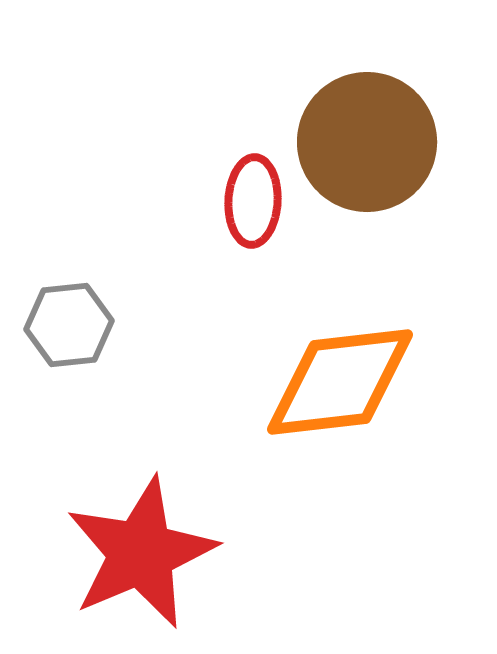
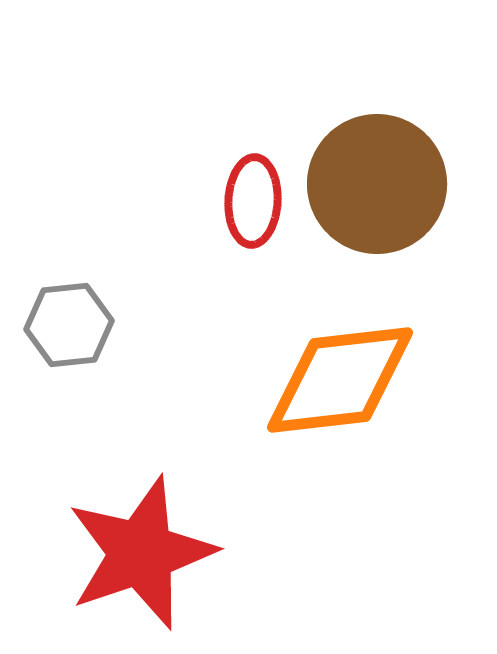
brown circle: moved 10 px right, 42 px down
orange diamond: moved 2 px up
red star: rotated 4 degrees clockwise
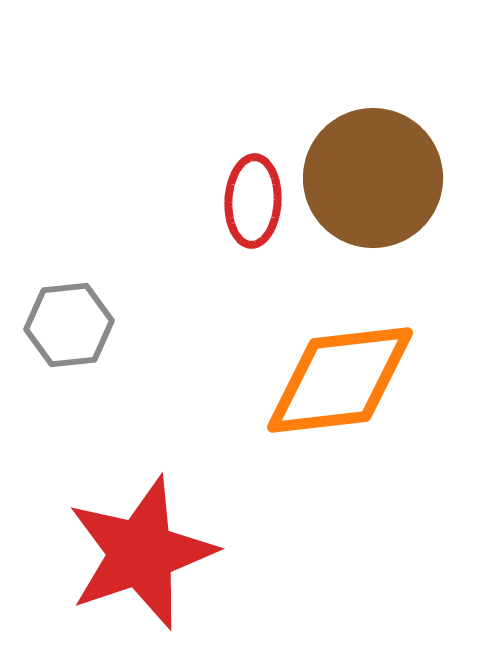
brown circle: moved 4 px left, 6 px up
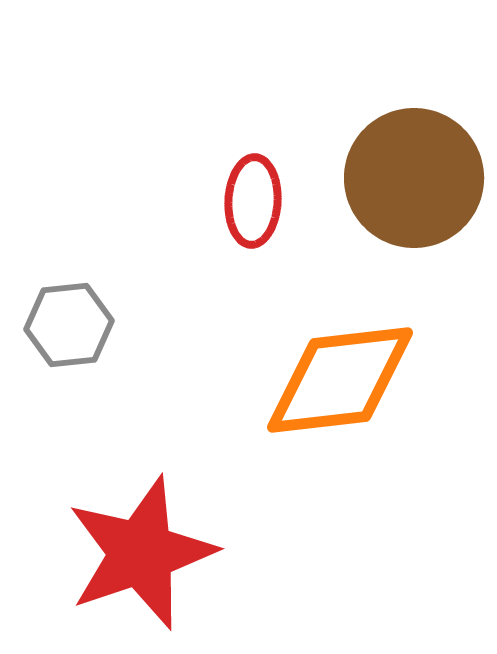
brown circle: moved 41 px right
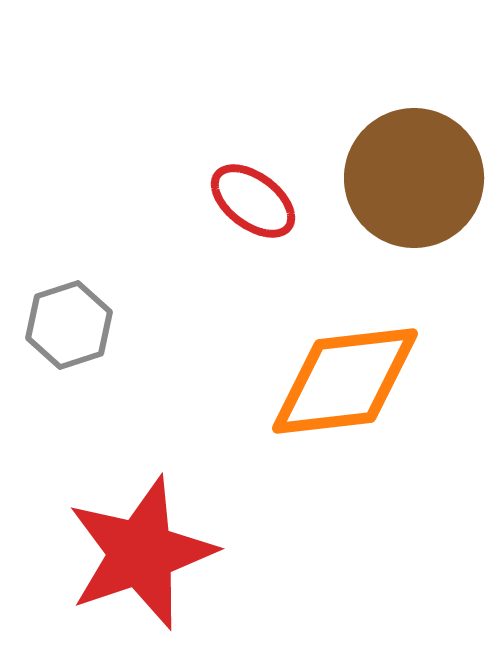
red ellipse: rotated 56 degrees counterclockwise
gray hexagon: rotated 12 degrees counterclockwise
orange diamond: moved 5 px right, 1 px down
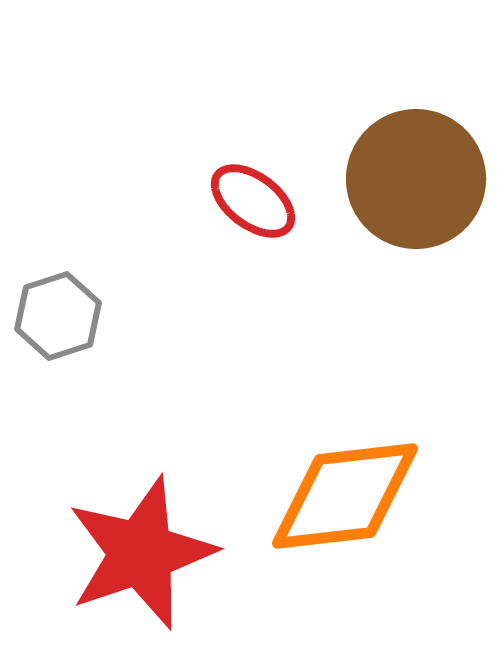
brown circle: moved 2 px right, 1 px down
gray hexagon: moved 11 px left, 9 px up
orange diamond: moved 115 px down
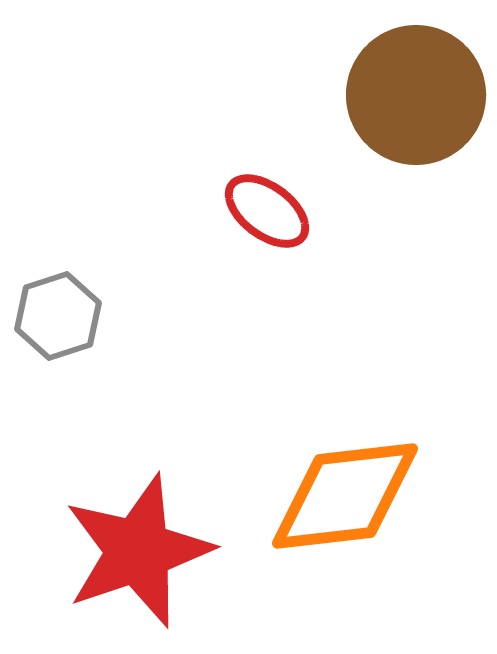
brown circle: moved 84 px up
red ellipse: moved 14 px right, 10 px down
red star: moved 3 px left, 2 px up
